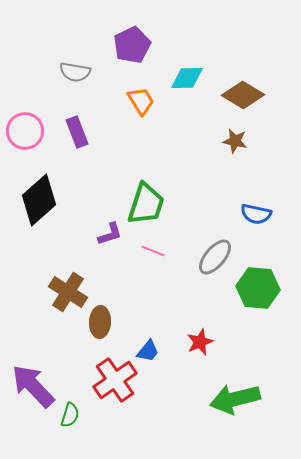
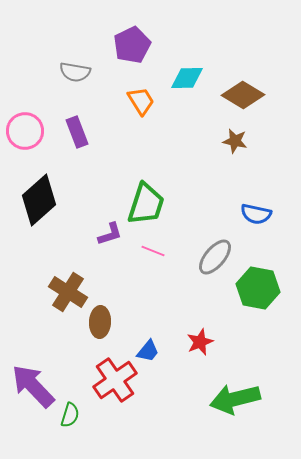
green hexagon: rotated 6 degrees clockwise
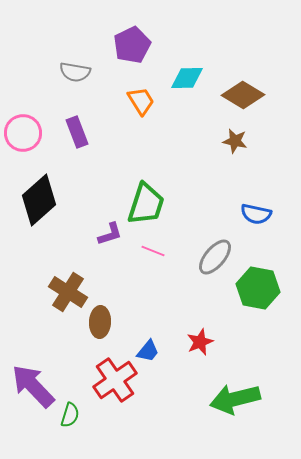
pink circle: moved 2 px left, 2 px down
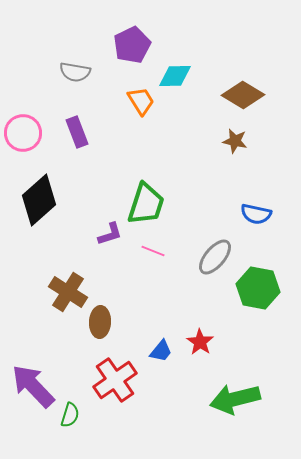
cyan diamond: moved 12 px left, 2 px up
red star: rotated 16 degrees counterclockwise
blue trapezoid: moved 13 px right
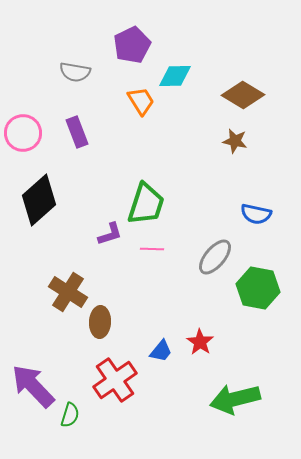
pink line: moved 1 px left, 2 px up; rotated 20 degrees counterclockwise
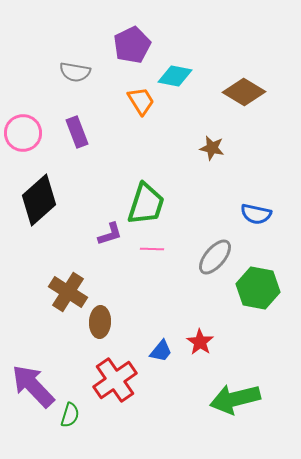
cyan diamond: rotated 12 degrees clockwise
brown diamond: moved 1 px right, 3 px up
brown star: moved 23 px left, 7 px down
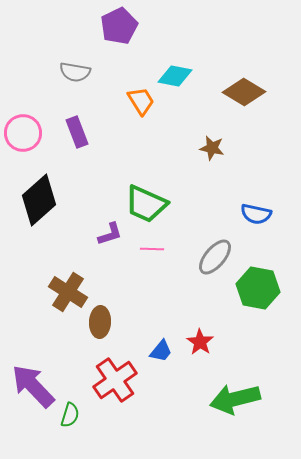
purple pentagon: moved 13 px left, 19 px up
green trapezoid: rotated 96 degrees clockwise
